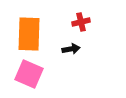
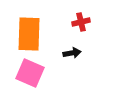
black arrow: moved 1 px right, 4 px down
pink square: moved 1 px right, 1 px up
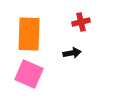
pink square: moved 1 px left, 1 px down
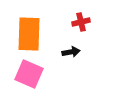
black arrow: moved 1 px left, 1 px up
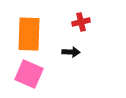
black arrow: rotated 12 degrees clockwise
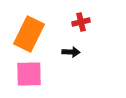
orange rectangle: rotated 24 degrees clockwise
pink square: rotated 24 degrees counterclockwise
